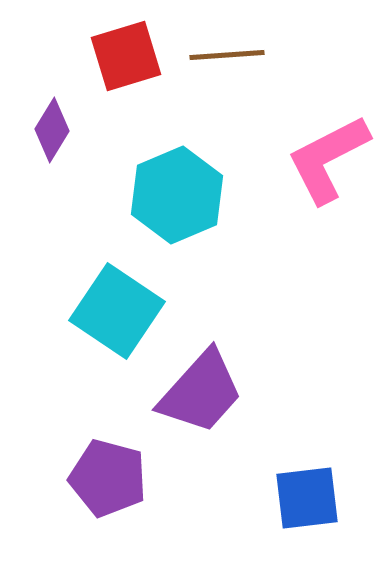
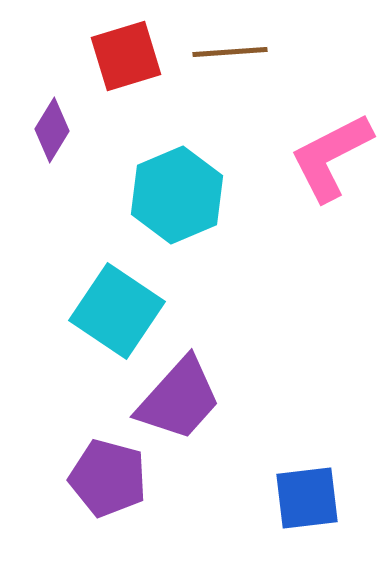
brown line: moved 3 px right, 3 px up
pink L-shape: moved 3 px right, 2 px up
purple trapezoid: moved 22 px left, 7 px down
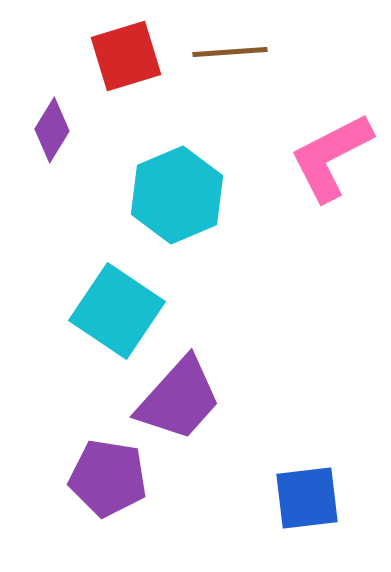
purple pentagon: rotated 6 degrees counterclockwise
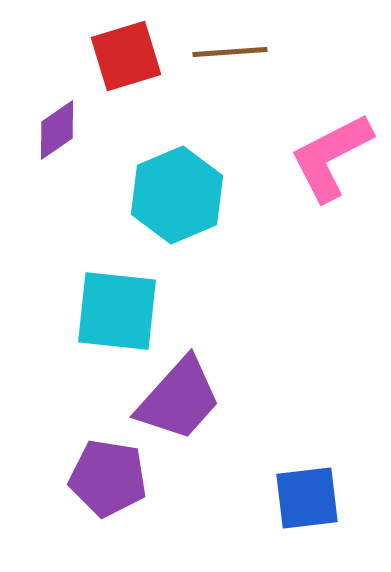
purple diamond: moved 5 px right; rotated 24 degrees clockwise
cyan square: rotated 28 degrees counterclockwise
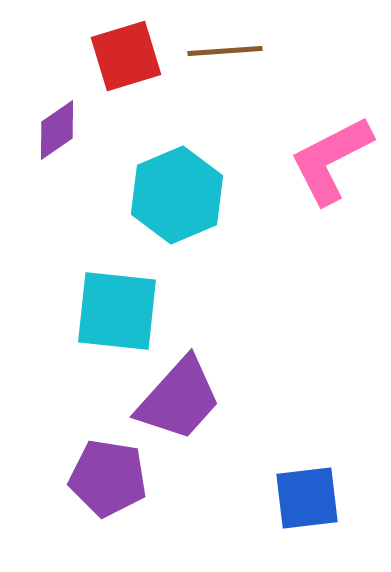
brown line: moved 5 px left, 1 px up
pink L-shape: moved 3 px down
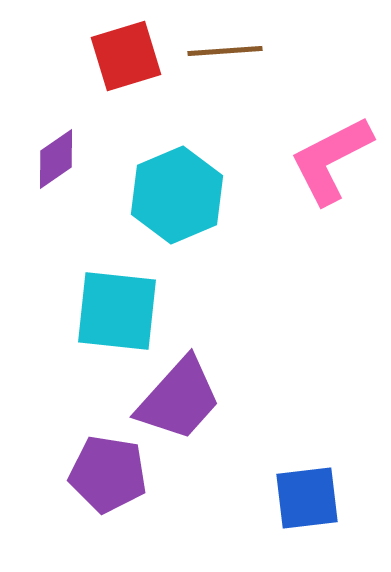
purple diamond: moved 1 px left, 29 px down
purple pentagon: moved 4 px up
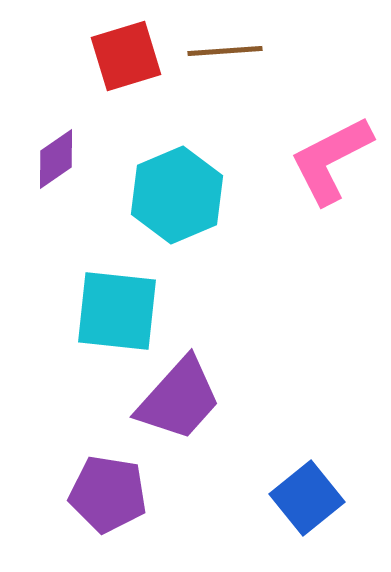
purple pentagon: moved 20 px down
blue square: rotated 32 degrees counterclockwise
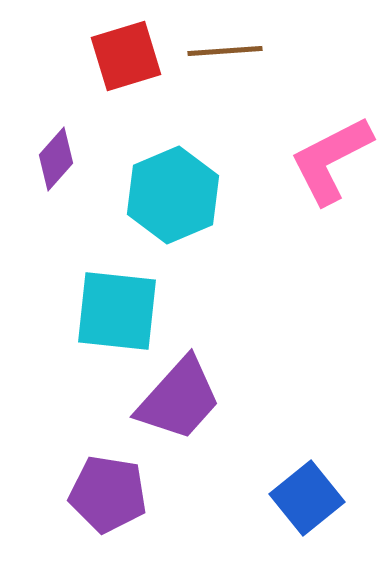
purple diamond: rotated 14 degrees counterclockwise
cyan hexagon: moved 4 px left
